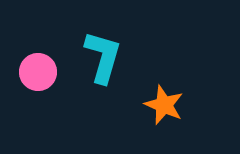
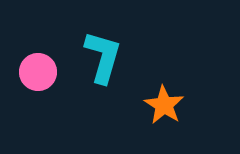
orange star: rotated 9 degrees clockwise
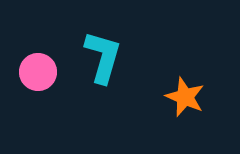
orange star: moved 21 px right, 8 px up; rotated 9 degrees counterclockwise
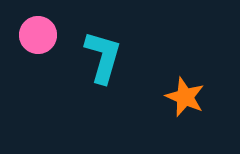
pink circle: moved 37 px up
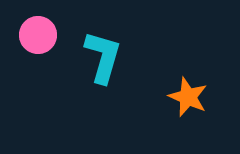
orange star: moved 3 px right
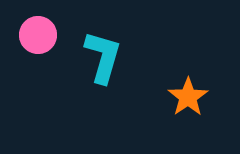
orange star: rotated 15 degrees clockwise
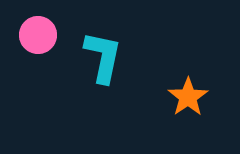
cyan L-shape: rotated 4 degrees counterclockwise
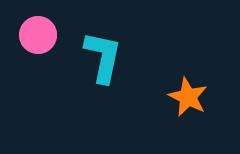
orange star: rotated 12 degrees counterclockwise
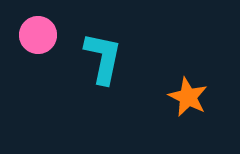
cyan L-shape: moved 1 px down
